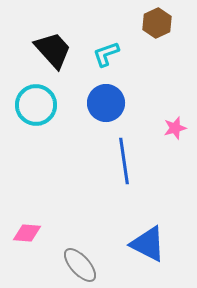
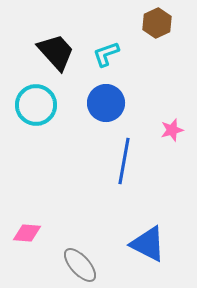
black trapezoid: moved 3 px right, 2 px down
pink star: moved 3 px left, 2 px down
blue line: rotated 18 degrees clockwise
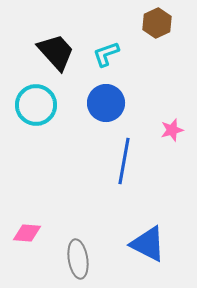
gray ellipse: moved 2 px left, 6 px up; rotated 33 degrees clockwise
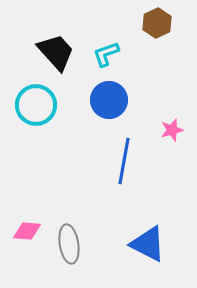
blue circle: moved 3 px right, 3 px up
pink diamond: moved 2 px up
gray ellipse: moved 9 px left, 15 px up
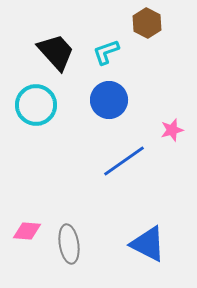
brown hexagon: moved 10 px left; rotated 8 degrees counterclockwise
cyan L-shape: moved 2 px up
blue line: rotated 45 degrees clockwise
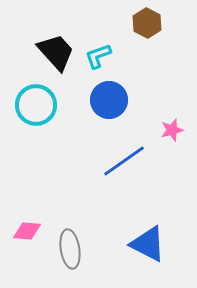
cyan L-shape: moved 8 px left, 4 px down
gray ellipse: moved 1 px right, 5 px down
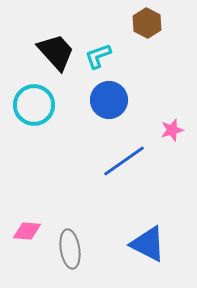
cyan circle: moved 2 px left
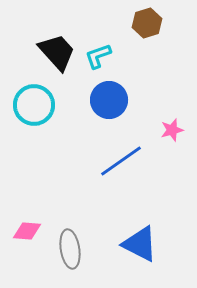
brown hexagon: rotated 16 degrees clockwise
black trapezoid: moved 1 px right
blue line: moved 3 px left
blue triangle: moved 8 px left
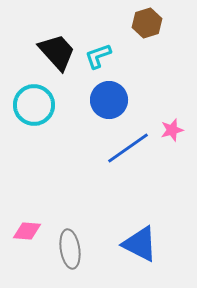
blue line: moved 7 px right, 13 px up
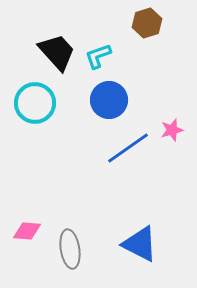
cyan circle: moved 1 px right, 2 px up
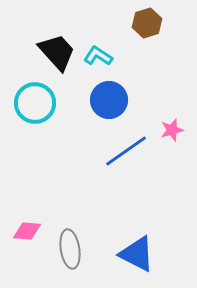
cyan L-shape: rotated 52 degrees clockwise
blue line: moved 2 px left, 3 px down
blue triangle: moved 3 px left, 10 px down
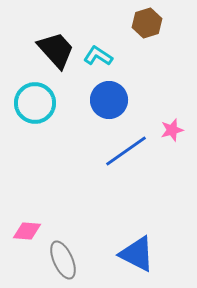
black trapezoid: moved 1 px left, 2 px up
gray ellipse: moved 7 px left, 11 px down; rotated 15 degrees counterclockwise
